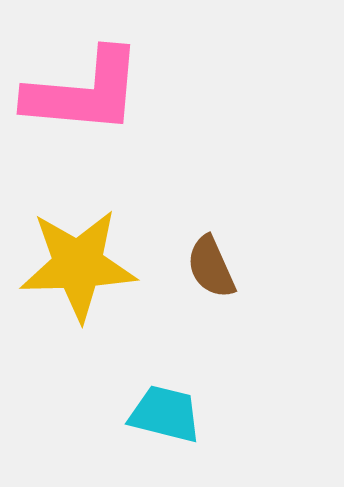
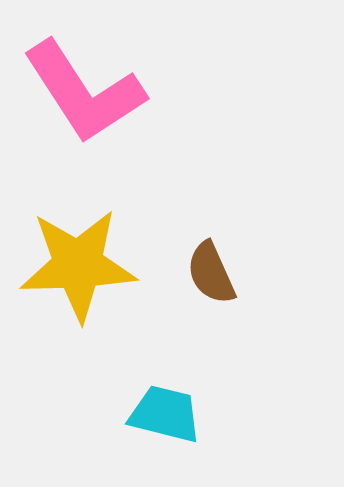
pink L-shape: rotated 52 degrees clockwise
brown semicircle: moved 6 px down
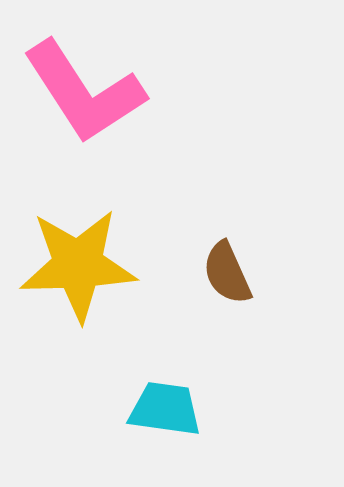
brown semicircle: moved 16 px right
cyan trapezoid: moved 5 px up; rotated 6 degrees counterclockwise
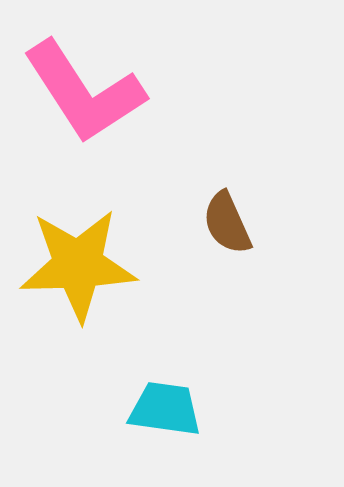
brown semicircle: moved 50 px up
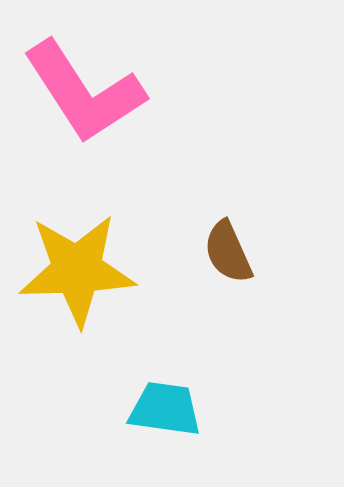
brown semicircle: moved 1 px right, 29 px down
yellow star: moved 1 px left, 5 px down
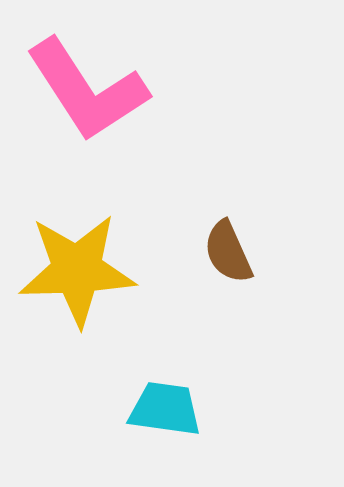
pink L-shape: moved 3 px right, 2 px up
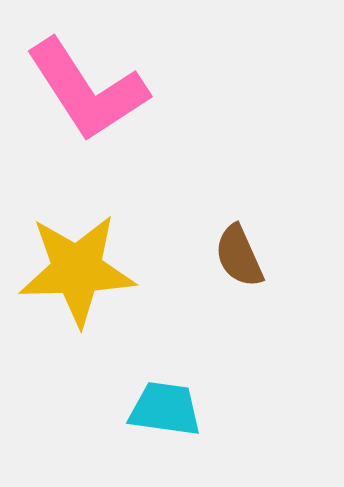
brown semicircle: moved 11 px right, 4 px down
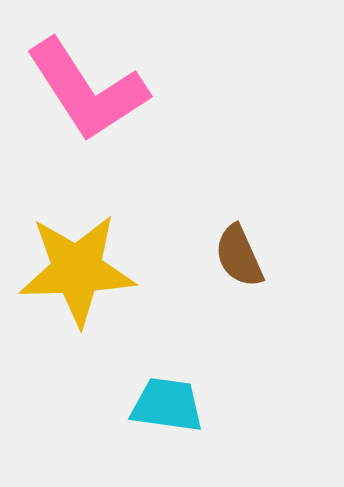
cyan trapezoid: moved 2 px right, 4 px up
